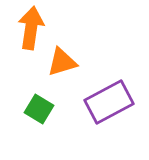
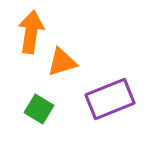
orange arrow: moved 4 px down
purple rectangle: moved 1 px right, 3 px up; rotated 6 degrees clockwise
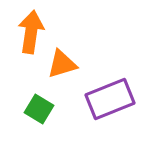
orange triangle: moved 2 px down
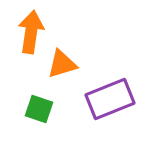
green square: rotated 12 degrees counterclockwise
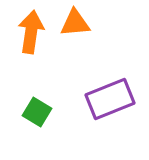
orange triangle: moved 13 px right, 41 px up; rotated 12 degrees clockwise
green square: moved 2 px left, 3 px down; rotated 12 degrees clockwise
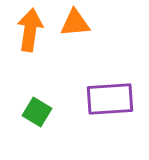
orange arrow: moved 1 px left, 2 px up
purple rectangle: rotated 18 degrees clockwise
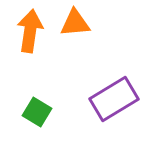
orange arrow: moved 1 px down
purple rectangle: moved 4 px right; rotated 27 degrees counterclockwise
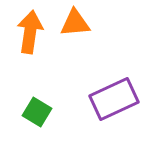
orange arrow: moved 1 px down
purple rectangle: rotated 6 degrees clockwise
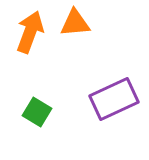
orange arrow: rotated 12 degrees clockwise
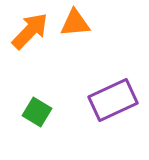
orange arrow: moved 1 px up; rotated 24 degrees clockwise
purple rectangle: moved 1 px left, 1 px down
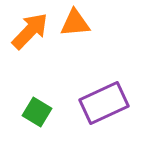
purple rectangle: moved 9 px left, 3 px down
